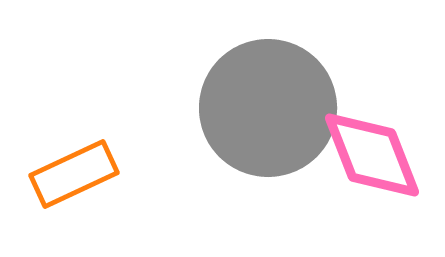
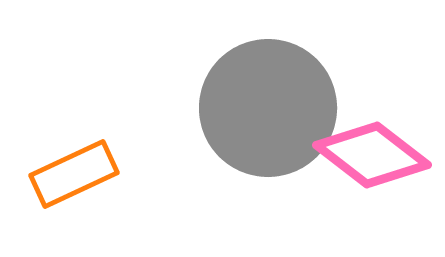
pink diamond: rotated 31 degrees counterclockwise
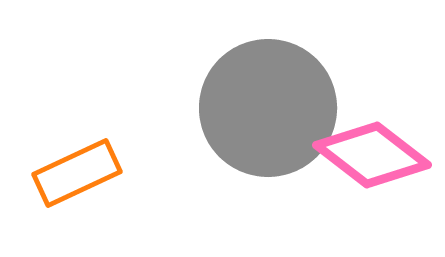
orange rectangle: moved 3 px right, 1 px up
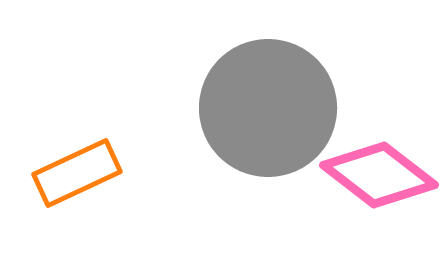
pink diamond: moved 7 px right, 20 px down
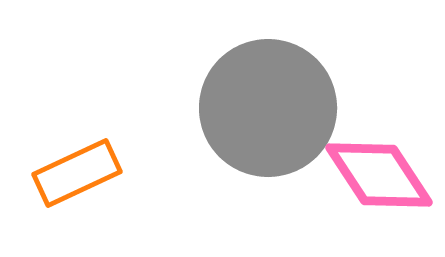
pink diamond: rotated 19 degrees clockwise
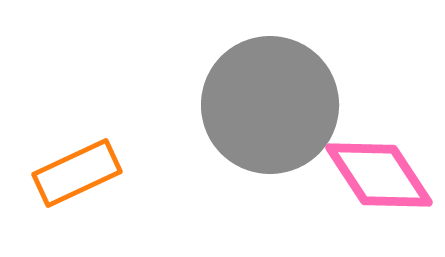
gray circle: moved 2 px right, 3 px up
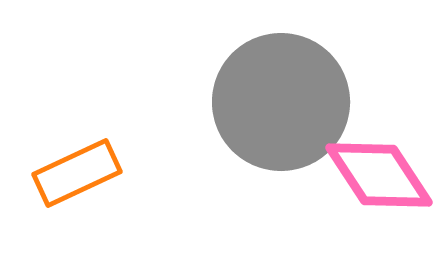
gray circle: moved 11 px right, 3 px up
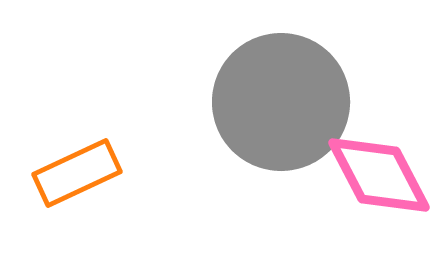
pink diamond: rotated 6 degrees clockwise
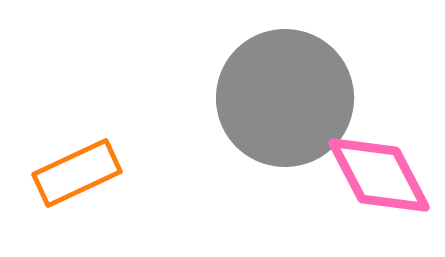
gray circle: moved 4 px right, 4 px up
